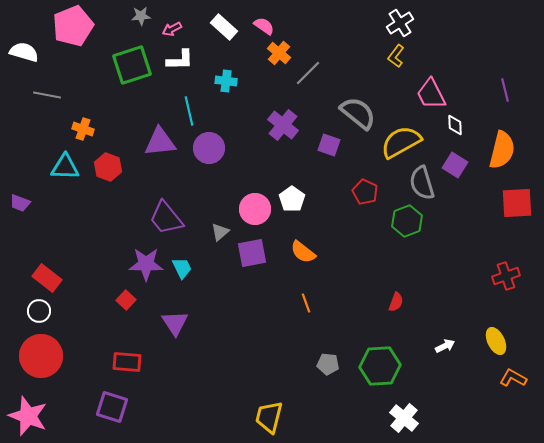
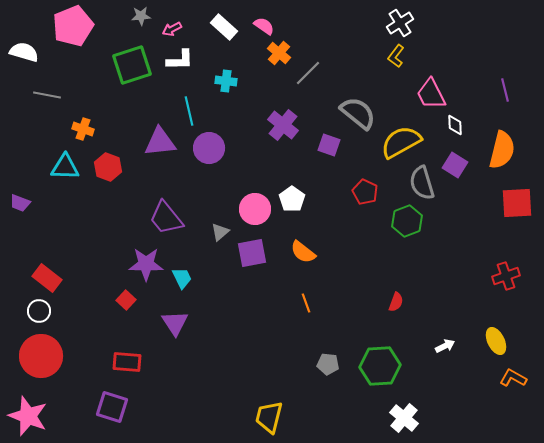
cyan trapezoid at (182, 268): moved 10 px down
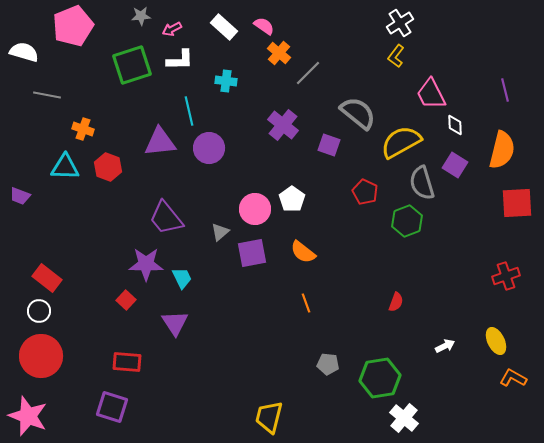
purple trapezoid at (20, 203): moved 7 px up
green hexagon at (380, 366): moved 12 px down; rotated 6 degrees counterclockwise
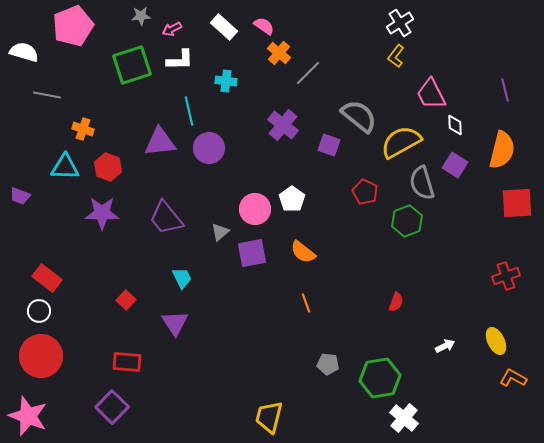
gray semicircle at (358, 113): moved 1 px right, 3 px down
purple star at (146, 264): moved 44 px left, 51 px up
purple square at (112, 407): rotated 28 degrees clockwise
